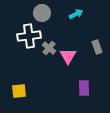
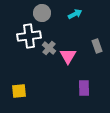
cyan arrow: moved 1 px left
gray rectangle: moved 1 px up
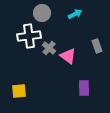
pink triangle: rotated 24 degrees counterclockwise
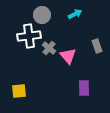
gray circle: moved 2 px down
pink triangle: rotated 12 degrees clockwise
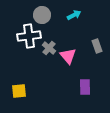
cyan arrow: moved 1 px left, 1 px down
purple rectangle: moved 1 px right, 1 px up
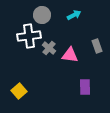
pink triangle: moved 2 px right, 1 px up; rotated 42 degrees counterclockwise
yellow square: rotated 35 degrees counterclockwise
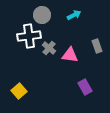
purple rectangle: rotated 28 degrees counterclockwise
